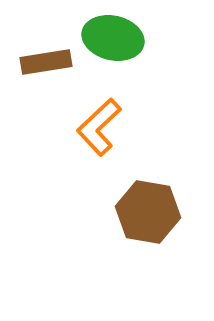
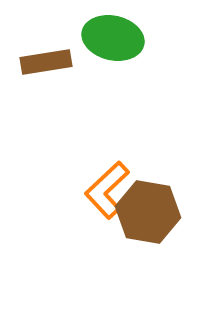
orange L-shape: moved 8 px right, 63 px down
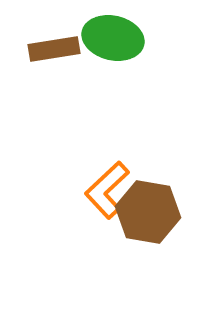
brown rectangle: moved 8 px right, 13 px up
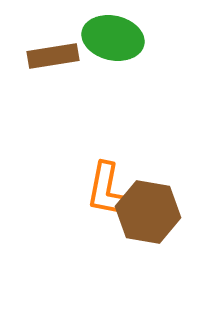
brown rectangle: moved 1 px left, 7 px down
orange L-shape: rotated 36 degrees counterclockwise
